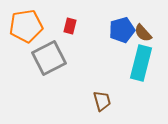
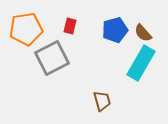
orange pentagon: moved 3 px down
blue pentagon: moved 7 px left
gray square: moved 3 px right
cyan rectangle: rotated 16 degrees clockwise
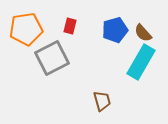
cyan rectangle: moved 1 px up
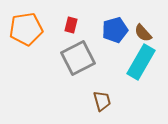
red rectangle: moved 1 px right, 1 px up
gray square: moved 26 px right
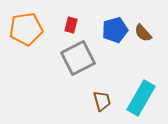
cyan rectangle: moved 36 px down
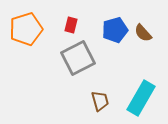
orange pentagon: rotated 8 degrees counterclockwise
brown trapezoid: moved 2 px left
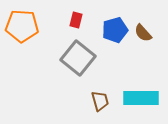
red rectangle: moved 5 px right, 5 px up
orange pentagon: moved 4 px left, 3 px up; rotated 20 degrees clockwise
gray square: rotated 24 degrees counterclockwise
cyan rectangle: rotated 60 degrees clockwise
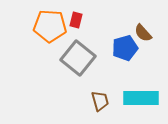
orange pentagon: moved 28 px right
blue pentagon: moved 10 px right, 18 px down
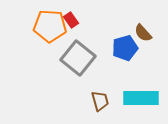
red rectangle: moved 5 px left; rotated 49 degrees counterclockwise
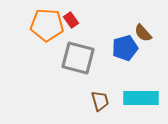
orange pentagon: moved 3 px left, 1 px up
gray square: rotated 24 degrees counterclockwise
